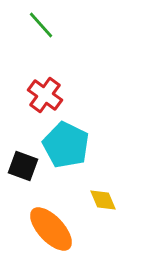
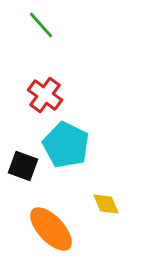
yellow diamond: moved 3 px right, 4 px down
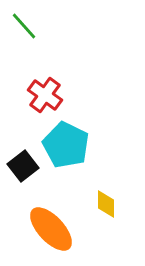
green line: moved 17 px left, 1 px down
black square: rotated 32 degrees clockwise
yellow diamond: rotated 24 degrees clockwise
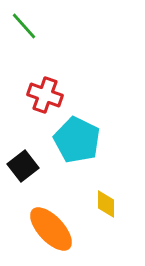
red cross: rotated 16 degrees counterclockwise
cyan pentagon: moved 11 px right, 5 px up
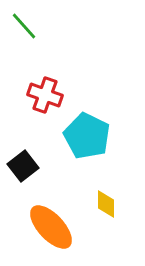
cyan pentagon: moved 10 px right, 4 px up
orange ellipse: moved 2 px up
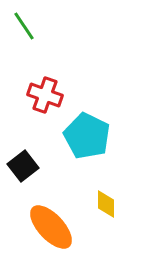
green line: rotated 8 degrees clockwise
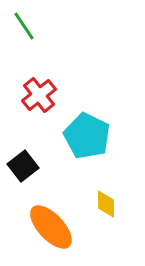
red cross: moved 6 px left; rotated 32 degrees clockwise
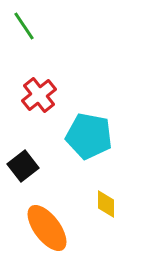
cyan pentagon: moved 2 px right; rotated 15 degrees counterclockwise
orange ellipse: moved 4 px left, 1 px down; rotated 6 degrees clockwise
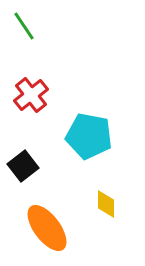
red cross: moved 8 px left
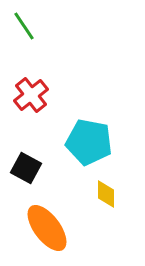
cyan pentagon: moved 6 px down
black square: moved 3 px right, 2 px down; rotated 24 degrees counterclockwise
yellow diamond: moved 10 px up
